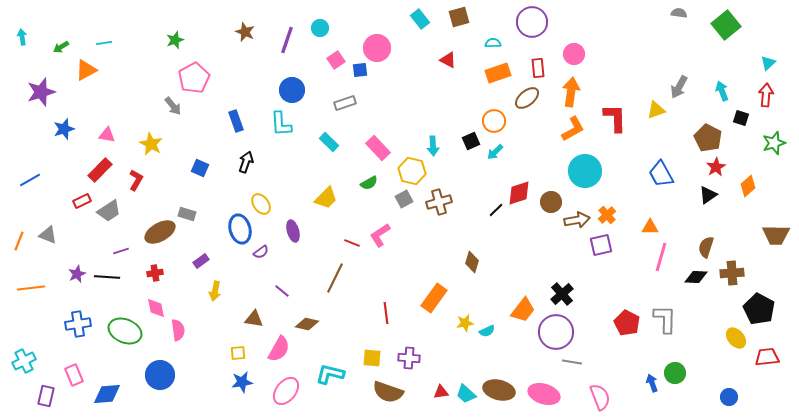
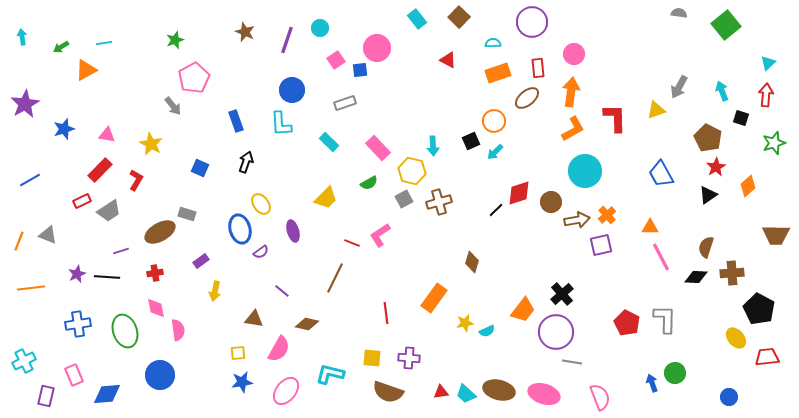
brown square at (459, 17): rotated 30 degrees counterclockwise
cyan rectangle at (420, 19): moved 3 px left
purple star at (41, 92): moved 16 px left, 12 px down; rotated 12 degrees counterclockwise
pink line at (661, 257): rotated 44 degrees counterclockwise
green ellipse at (125, 331): rotated 48 degrees clockwise
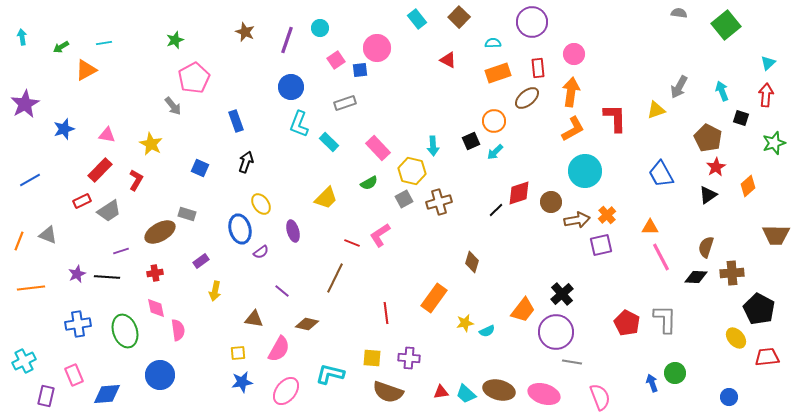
blue circle at (292, 90): moved 1 px left, 3 px up
cyan L-shape at (281, 124): moved 18 px right; rotated 24 degrees clockwise
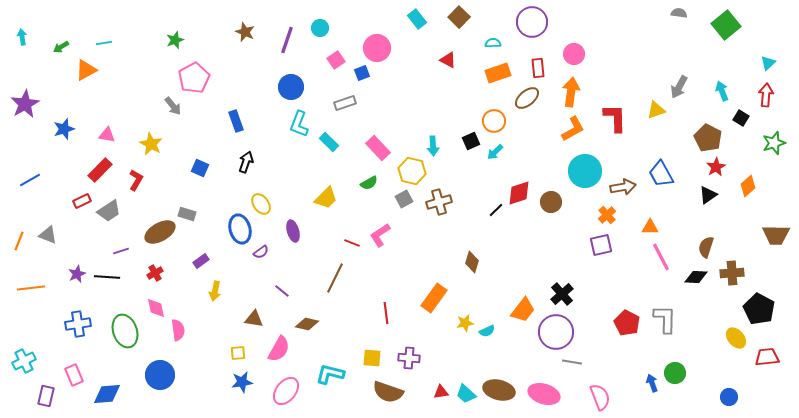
blue square at (360, 70): moved 2 px right, 3 px down; rotated 14 degrees counterclockwise
black square at (741, 118): rotated 14 degrees clockwise
brown arrow at (577, 220): moved 46 px right, 33 px up
red cross at (155, 273): rotated 21 degrees counterclockwise
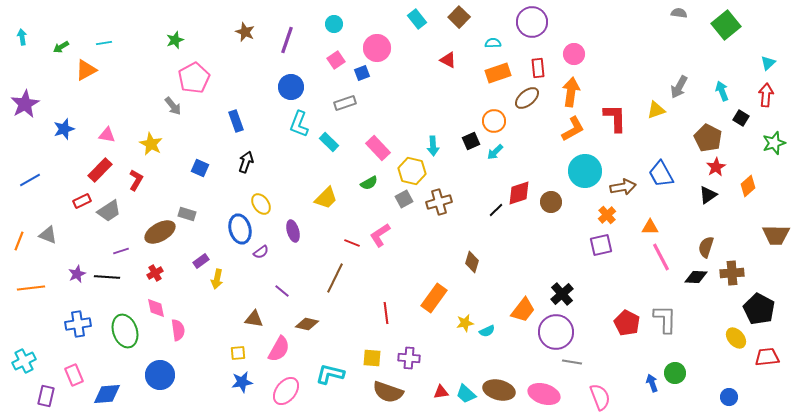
cyan circle at (320, 28): moved 14 px right, 4 px up
yellow arrow at (215, 291): moved 2 px right, 12 px up
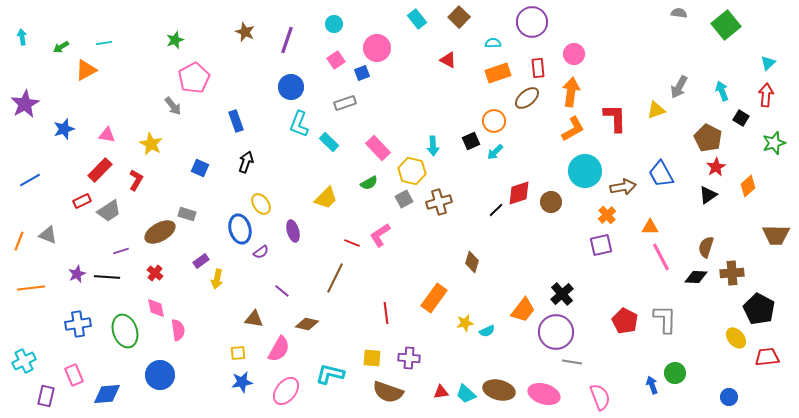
red cross at (155, 273): rotated 21 degrees counterclockwise
red pentagon at (627, 323): moved 2 px left, 2 px up
blue arrow at (652, 383): moved 2 px down
